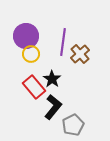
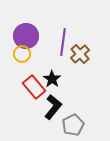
yellow circle: moved 9 px left
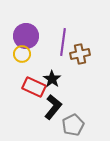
brown cross: rotated 30 degrees clockwise
red rectangle: rotated 25 degrees counterclockwise
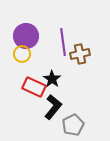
purple line: rotated 16 degrees counterclockwise
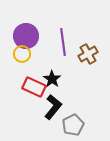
brown cross: moved 8 px right; rotated 18 degrees counterclockwise
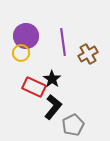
yellow circle: moved 1 px left, 1 px up
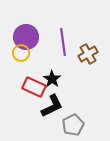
purple circle: moved 1 px down
black L-shape: moved 1 px left, 1 px up; rotated 25 degrees clockwise
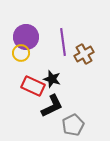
brown cross: moved 4 px left
black star: rotated 18 degrees counterclockwise
red rectangle: moved 1 px left, 1 px up
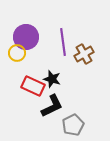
yellow circle: moved 4 px left
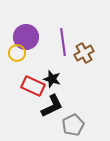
brown cross: moved 1 px up
